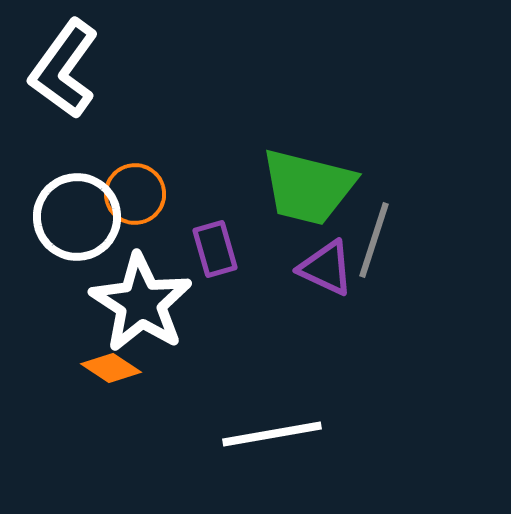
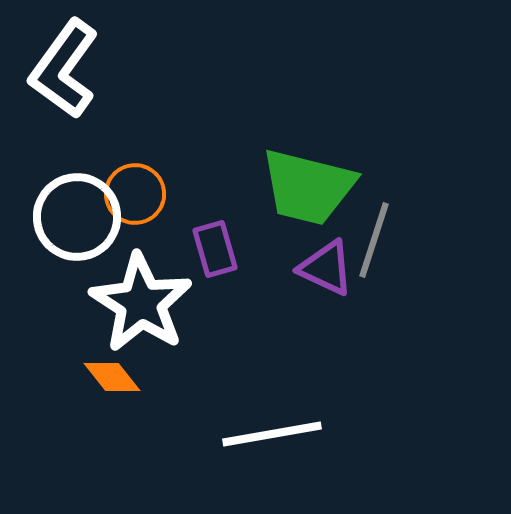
orange diamond: moved 1 px right, 9 px down; rotated 18 degrees clockwise
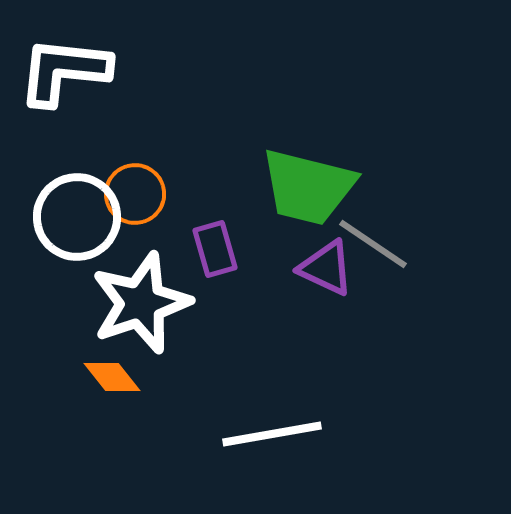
white L-shape: moved 2 px down; rotated 60 degrees clockwise
gray line: moved 1 px left, 4 px down; rotated 74 degrees counterclockwise
white star: rotated 20 degrees clockwise
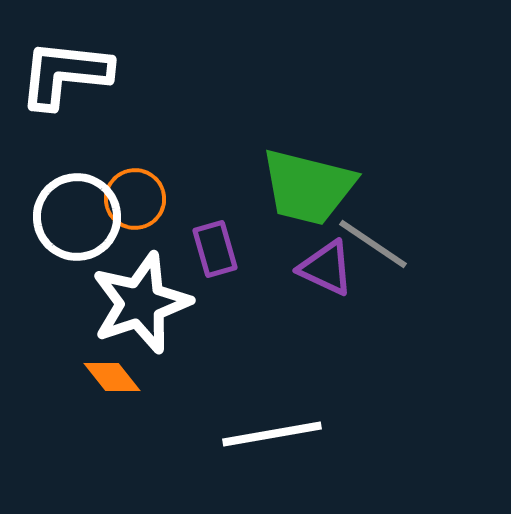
white L-shape: moved 1 px right, 3 px down
orange circle: moved 5 px down
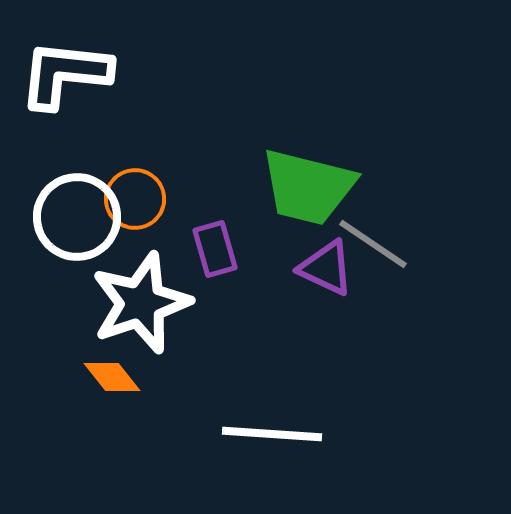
white line: rotated 14 degrees clockwise
